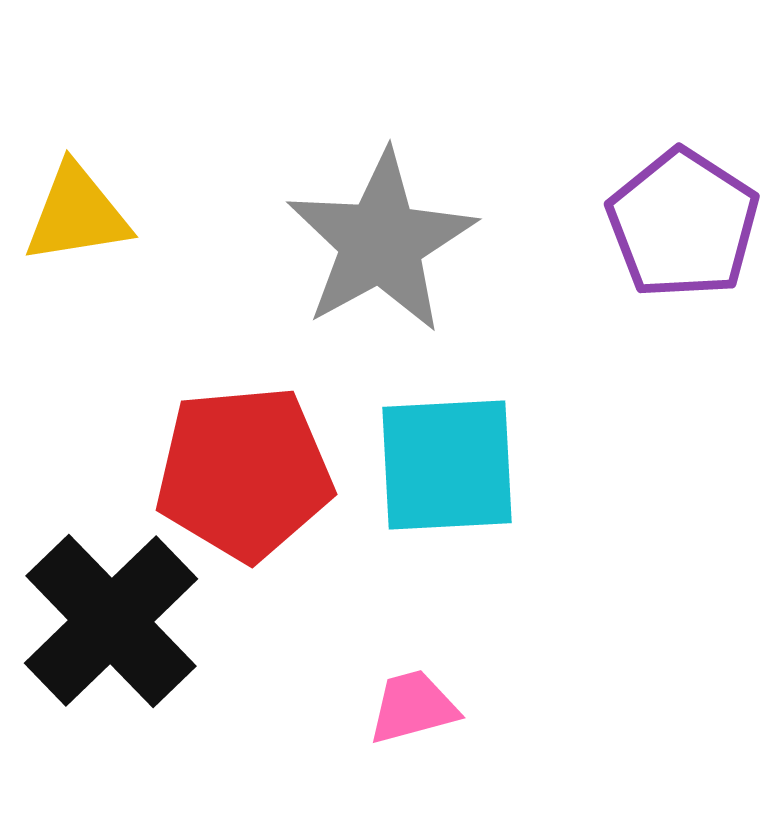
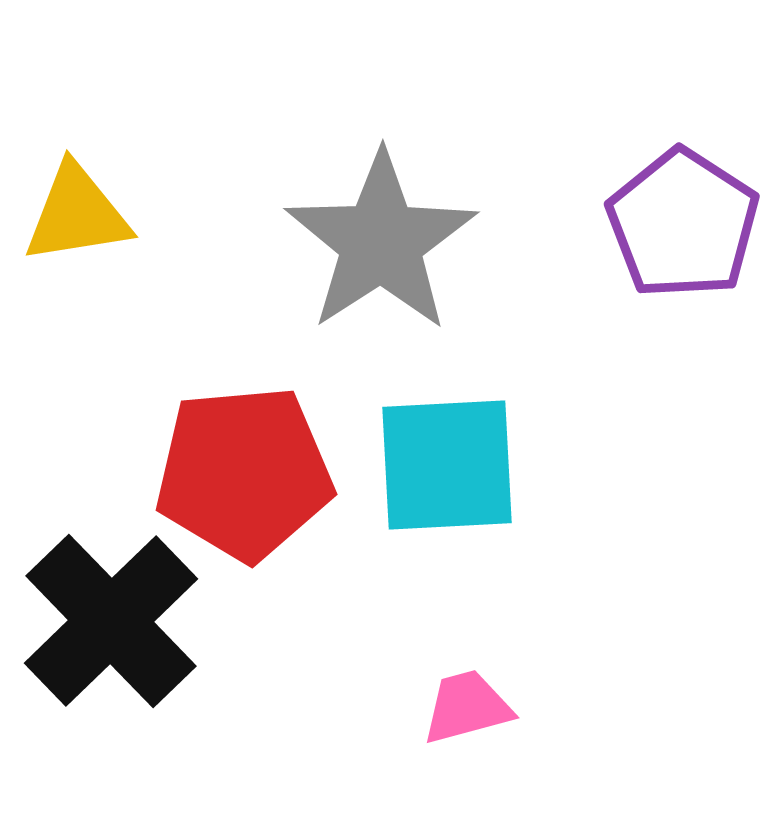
gray star: rotated 4 degrees counterclockwise
pink trapezoid: moved 54 px right
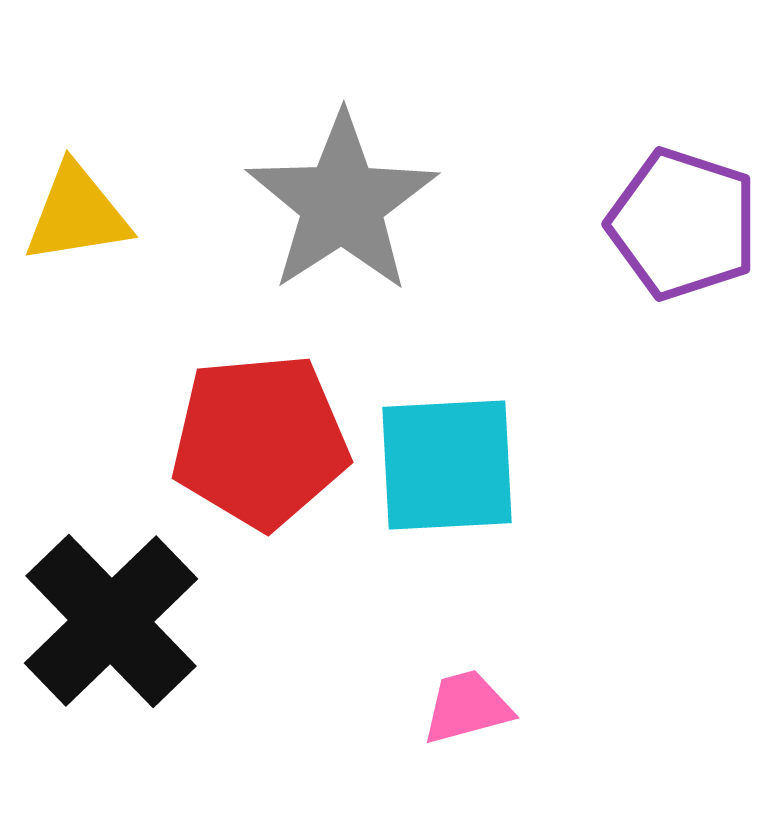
purple pentagon: rotated 15 degrees counterclockwise
gray star: moved 39 px left, 39 px up
red pentagon: moved 16 px right, 32 px up
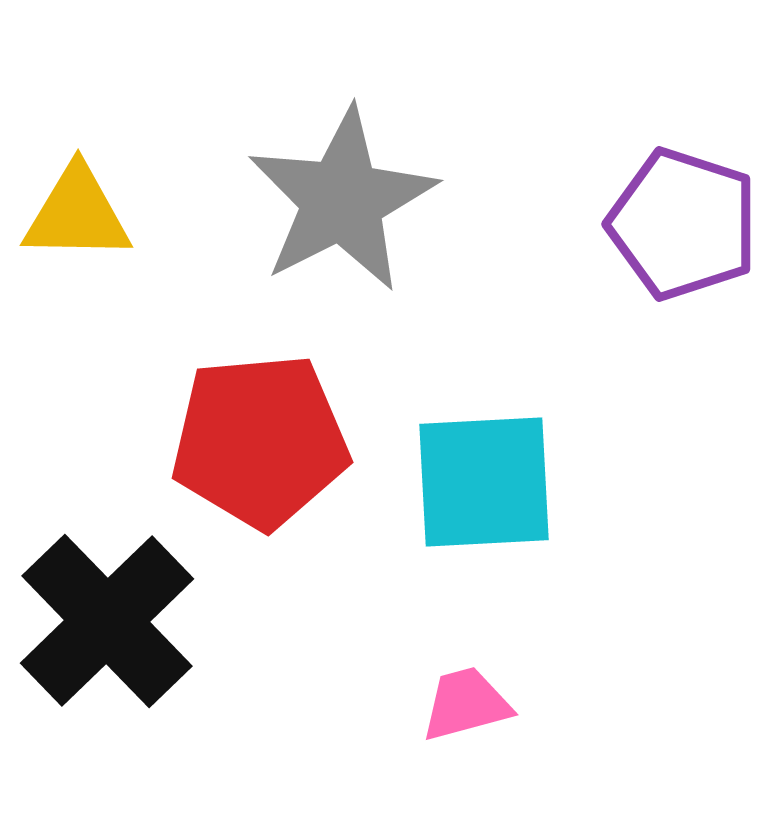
gray star: moved 3 px up; rotated 6 degrees clockwise
yellow triangle: rotated 10 degrees clockwise
cyan square: moved 37 px right, 17 px down
black cross: moved 4 px left
pink trapezoid: moved 1 px left, 3 px up
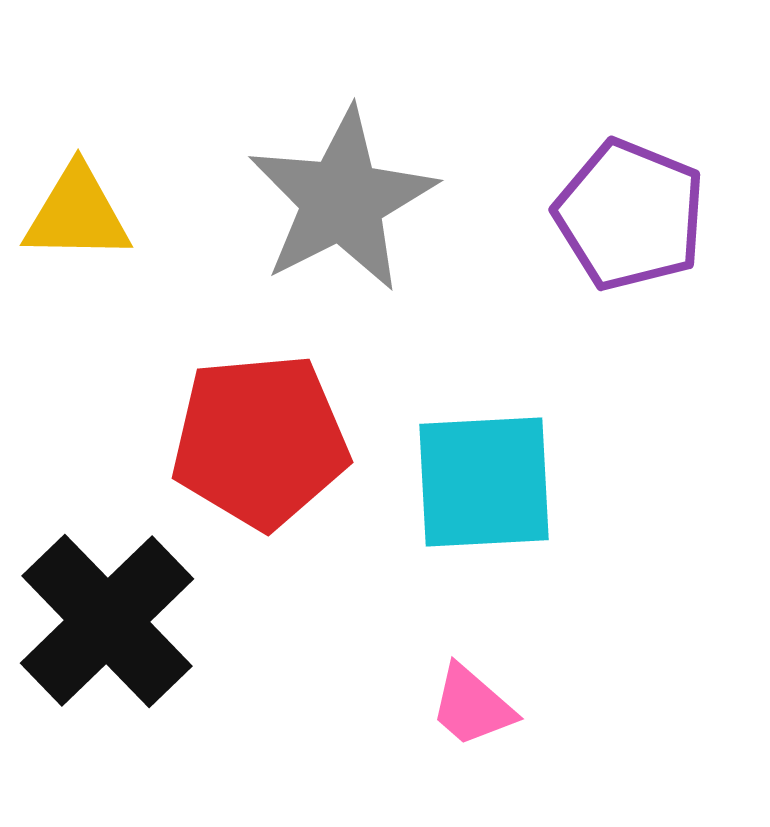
purple pentagon: moved 53 px left, 9 px up; rotated 4 degrees clockwise
pink trapezoid: moved 6 px right, 2 px down; rotated 124 degrees counterclockwise
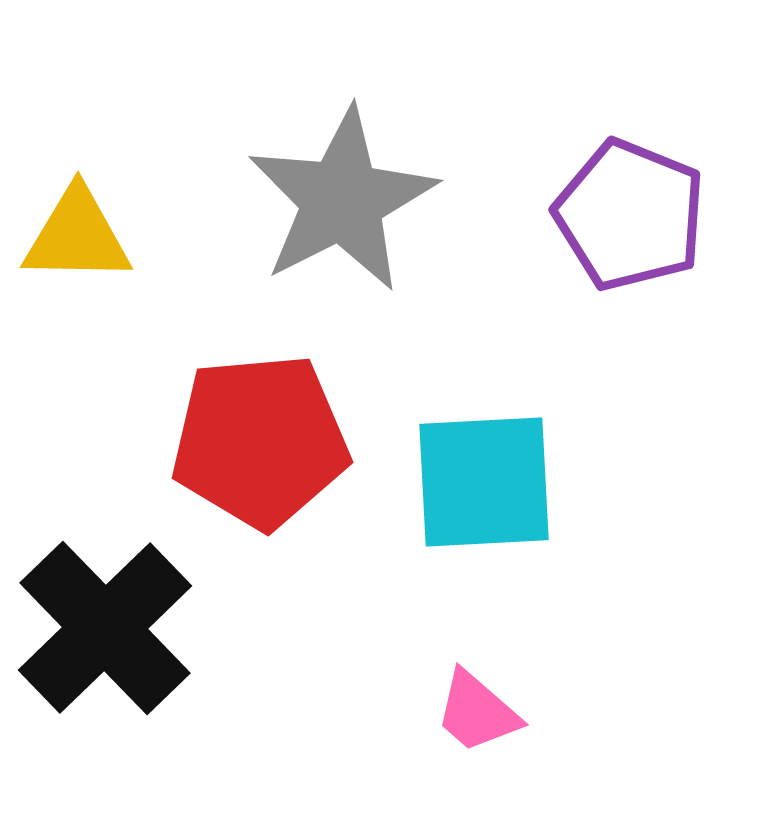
yellow triangle: moved 22 px down
black cross: moved 2 px left, 7 px down
pink trapezoid: moved 5 px right, 6 px down
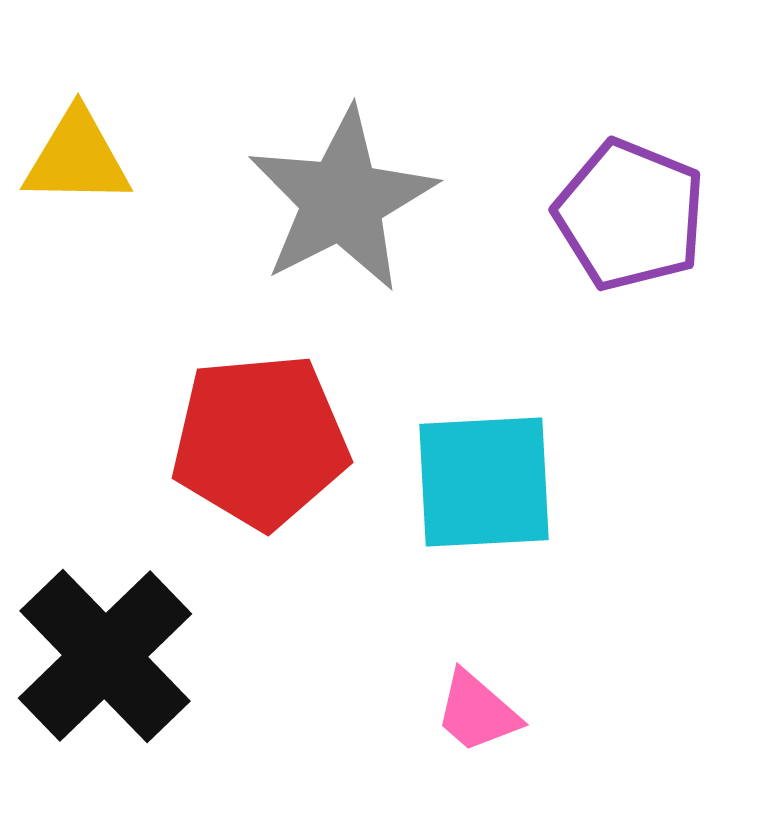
yellow triangle: moved 78 px up
black cross: moved 28 px down
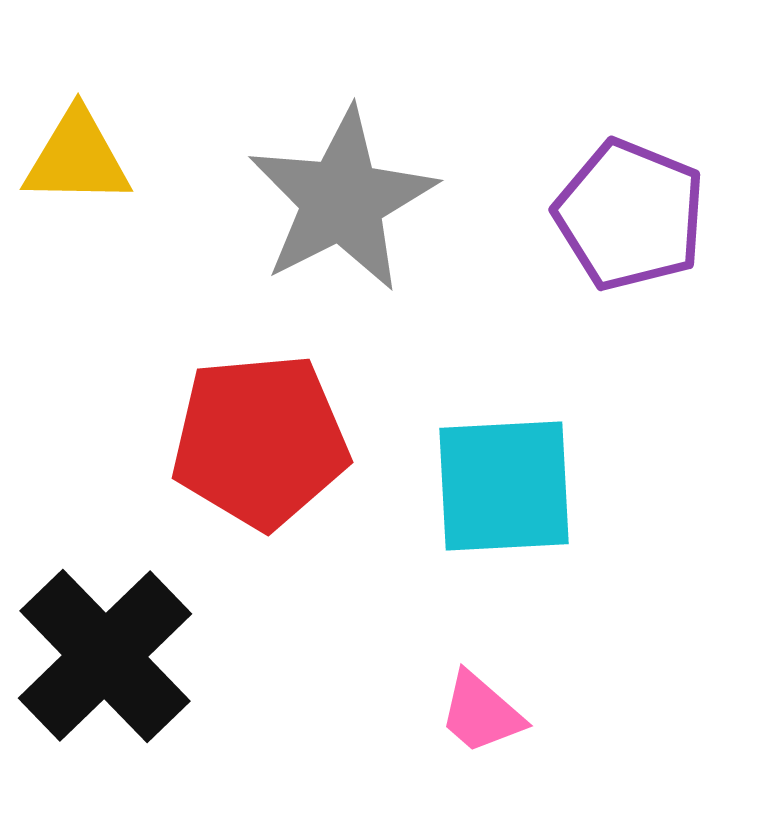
cyan square: moved 20 px right, 4 px down
pink trapezoid: moved 4 px right, 1 px down
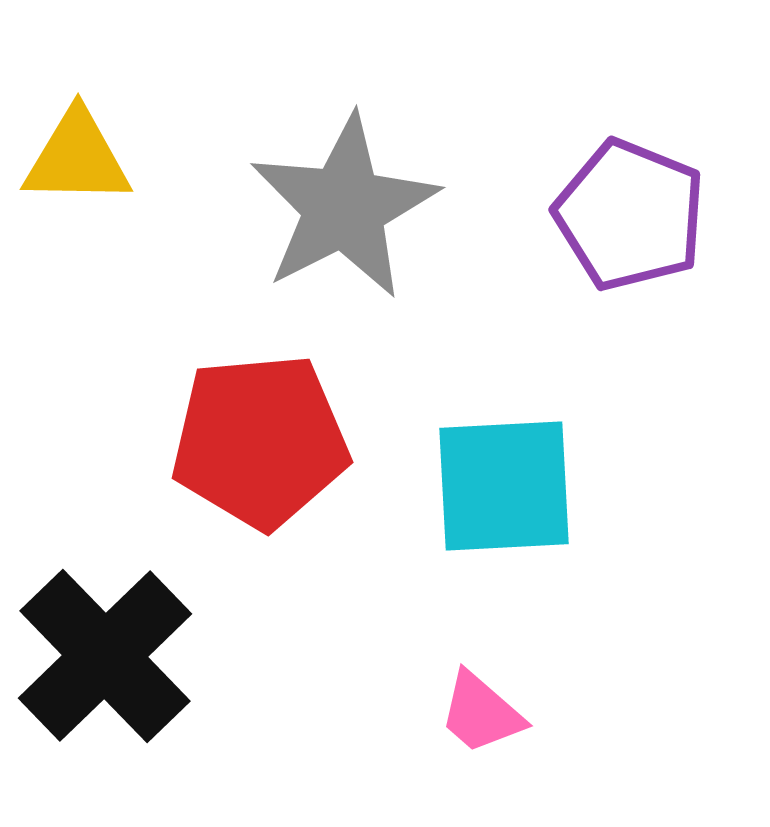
gray star: moved 2 px right, 7 px down
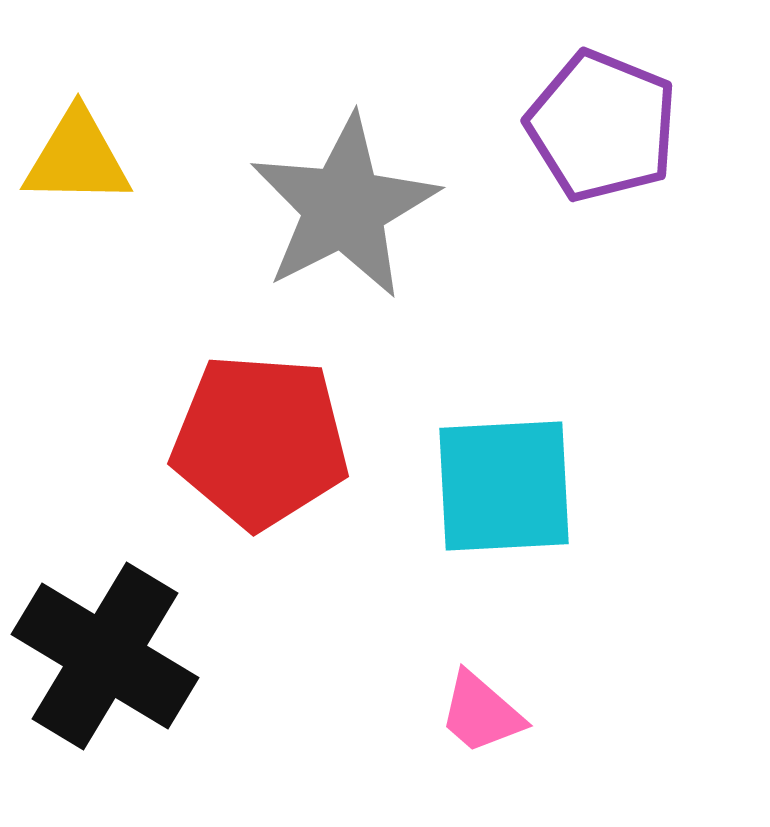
purple pentagon: moved 28 px left, 89 px up
red pentagon: rotated 9 degrees clockwise
black cross: rotated 15 degrees counterclockwise
